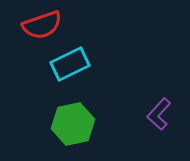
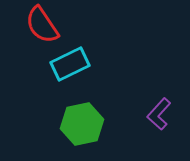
red semicircle: rotated 75 degrees clockwise
green hexagon: moved 9 px right
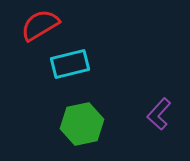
red semicircle: moved 2 px left; rotated 93 degrees clockwise
cyan rectangle: rotated 12 degrees clockwise
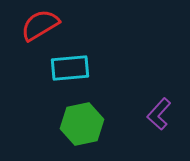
cyan rectangle: moved 4 px down; rotated 9 degrees clockwise
